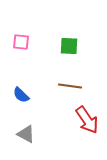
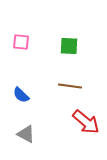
red arrow: moved 1 px left, 2 px down; rotated 16 degrees counterclockwise
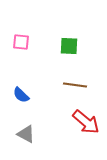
brown line: moved 5 px right, 1 px up
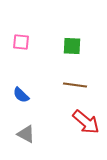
green square: moved 3 px right
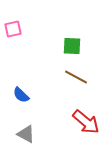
pink square: moved 8 px left, 13 px up; rotated 18 degrees counterclockwise
brown line: moved 1 px right, 8 px up; rotated 20 degrees clockwise
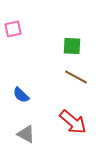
red arrow: moved 13 px left
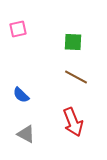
pink square: moved 5 px right
green square: moved 1 px right, 4 px up
red arrow: rotated 28 degrees clockwise
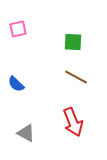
blue semicircle: moved 5 px left, 11 px up
gray triangle: moved 1 px up
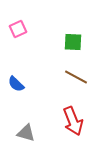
pink square: rotated 12 degrees counterclockwise
red arrow: moved 1 px up
gray triangle: rotated 12 degrees counterclockwise
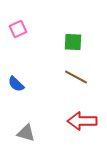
red arrow: moved 9 px right; rotated 112 degrees clockwise
